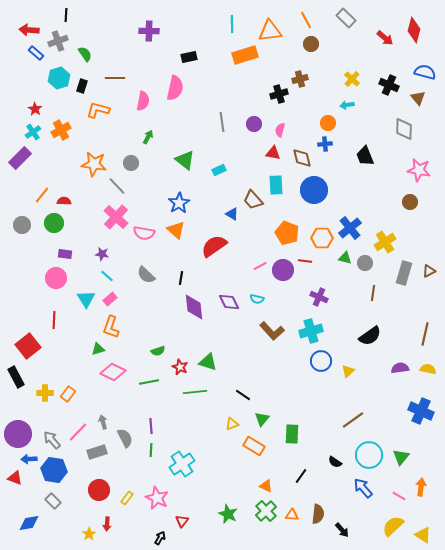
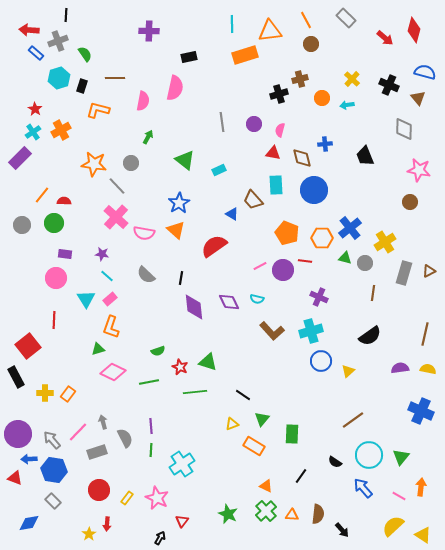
orange circle at (328, 123): moved 6 px left, 25 px up
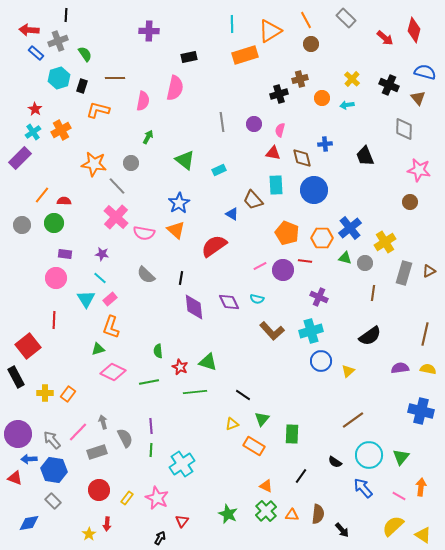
orange triangle at (270, 31): rotated 25 degrees counterclockwise
cyan line at (107, 276): moved 7 px left, 2 px down
green semicircle at (158, 351): rotated 104 degrees clockwise
blue cross at (421, 411): rotated 10 degrees counterclockwise
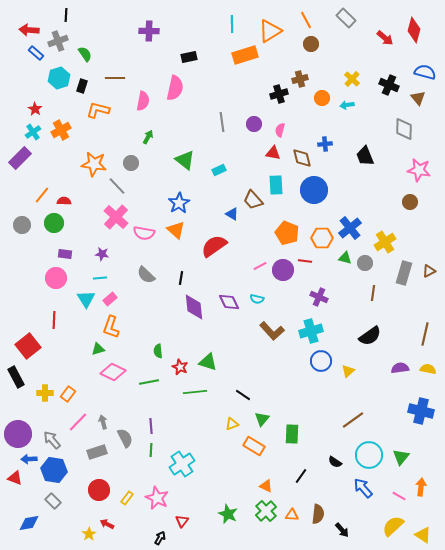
cyan line at (100, 278): rotated 48 degrees counterclockwise
pink line at (78, 432): moved 10 px up
red arrow at (107, 524): rotated 112 degrees clockwise
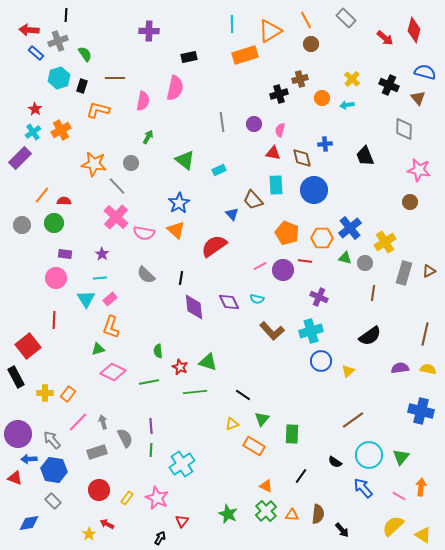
blue triangle at (232, 214): rotated 16 degrees clockwise
purple star at (102, 254): rotated 24 degrees clockwise
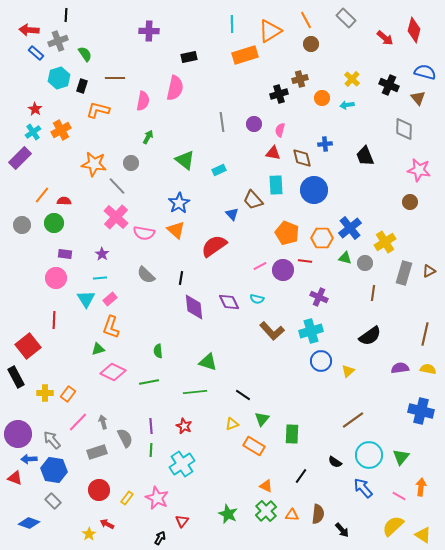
red star at (180, 367): moved 4 px right, 59 px down
blue diamond at (29, 523): rotated 30 degrees clockwise
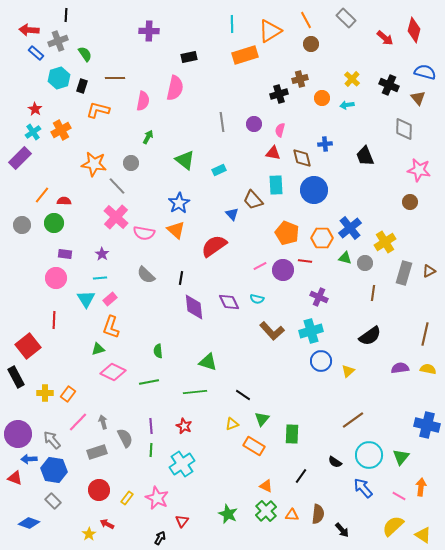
blue cross at (421, 411): moved 6 px right, 14 px down
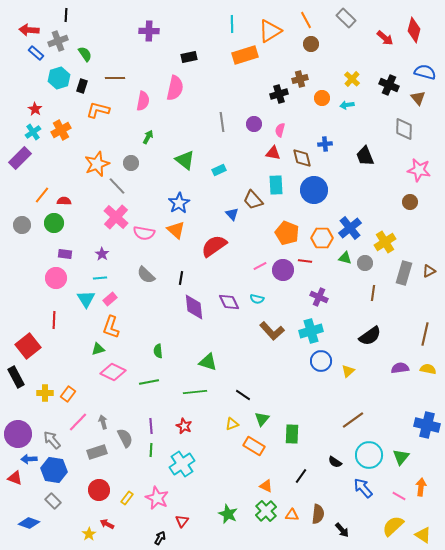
orange star at (94, 164): moved 3 px right; rotated 30 degrees counterclockwise
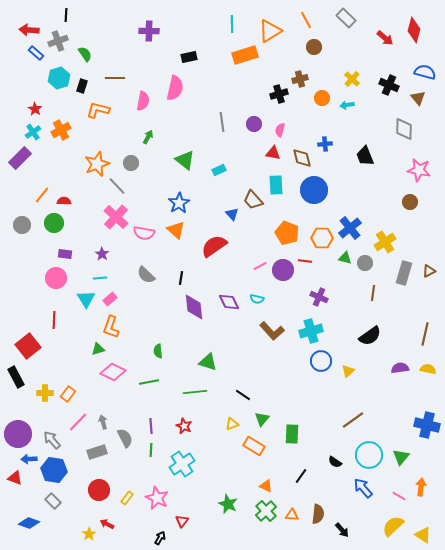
brown circle at (311, 44): moved 3 px right, 3 px down
green star at (228, 514): moved 10 px up
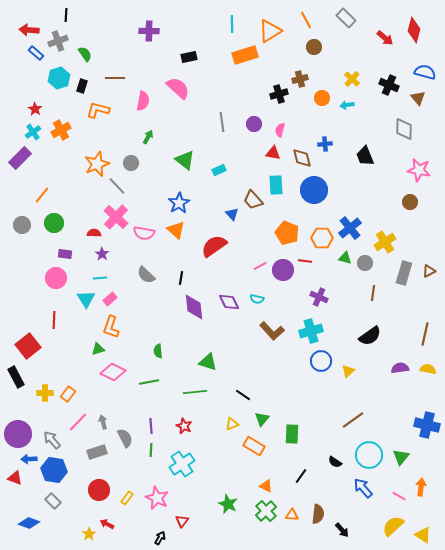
pink semicircle at (175, 88): moved 3 px right; rotated 60 degrees counterclockwise
red semicircle at (64, 201): moved 30 px right, 32 px down
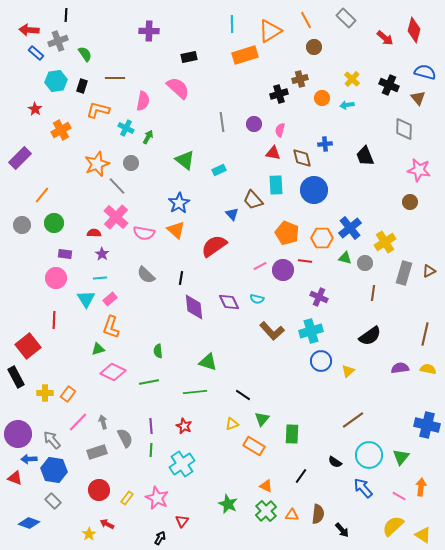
cyan hexagon at (59, 78): moved 3 px left, 3 px down; rotated 10 degrees clockwise
cyan cross at (33, 132): moved 93 px right, 4 px up; rotated 28 degrees counterclockwise
